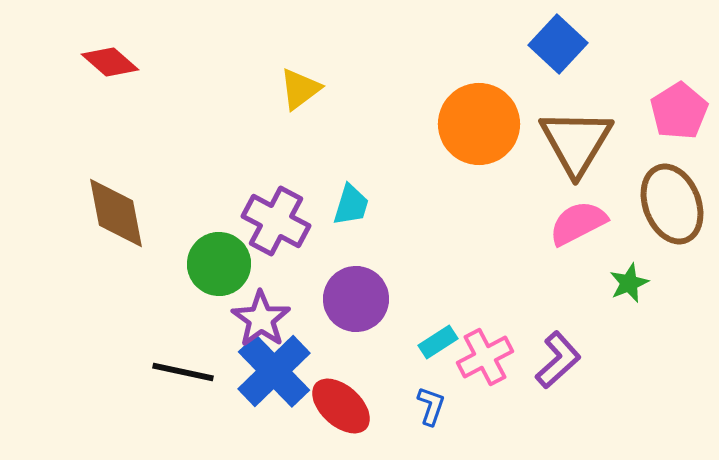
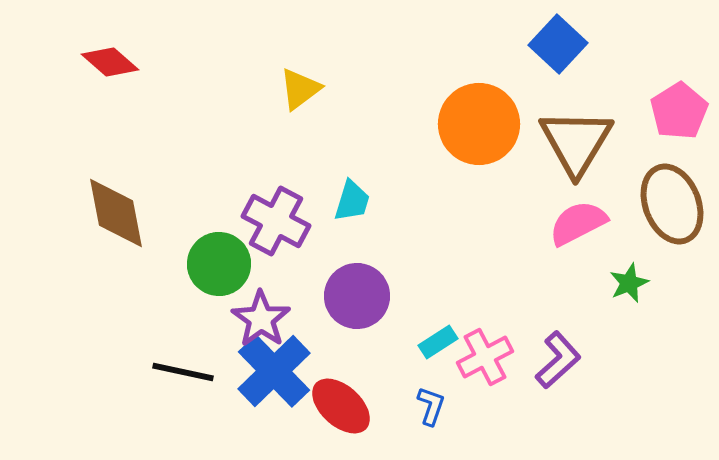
cyan trapezoid: moved 1 px right, 4 px up
purple circle: moved 1 px right, 3 px up
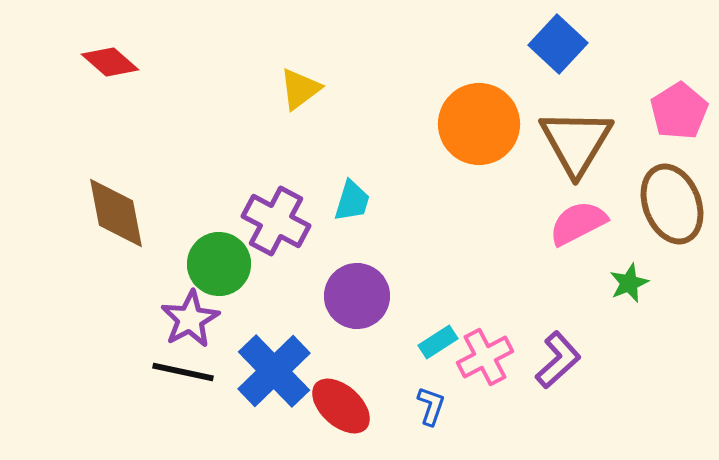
purple star: moved 71 px left; rotated 8 degrees clockwise
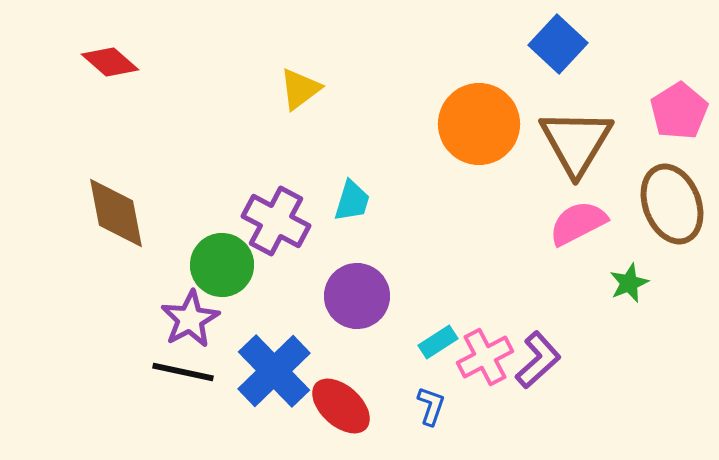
green circle: moved 3 px right, 1 px down
purple L-shape: moved 20 px left
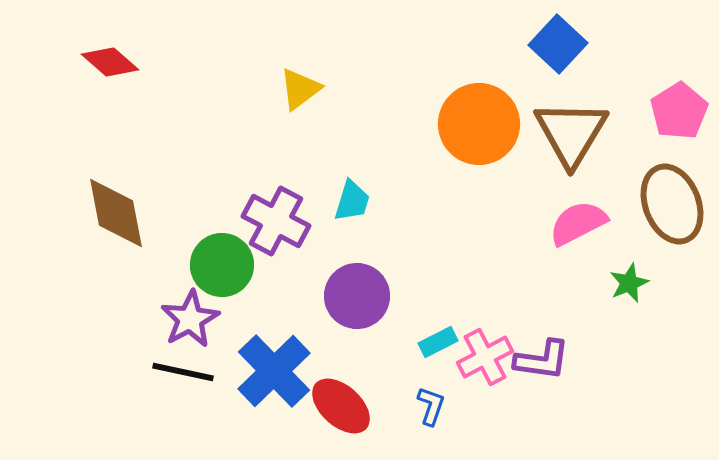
brown triangle: moved 5 px left, 9 px up
cyan rectangle: rotated 6 degrees clockwise
purple L-shape: moved 4 px right; rotated 50 degrees clockwise
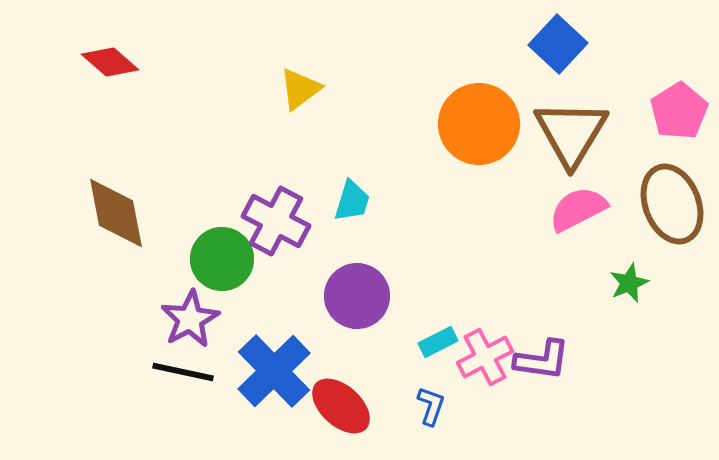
pink semicircle: moved 14 px up
green circle: moved 6 px up
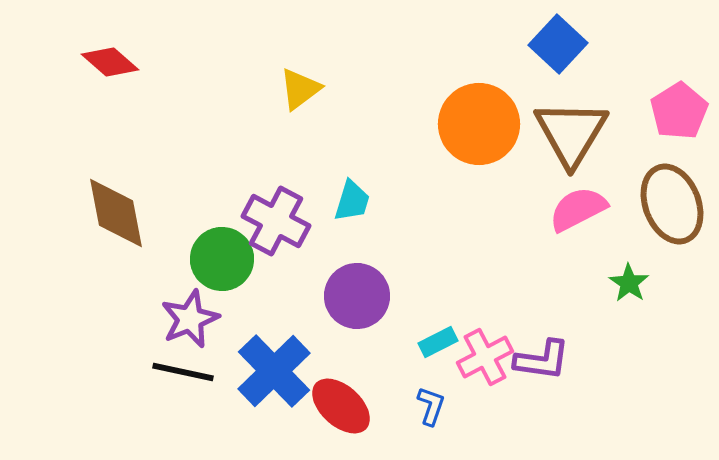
green star: rotated 15 degrees counterclockwise
purple star: rotated 6 degrees clockwise
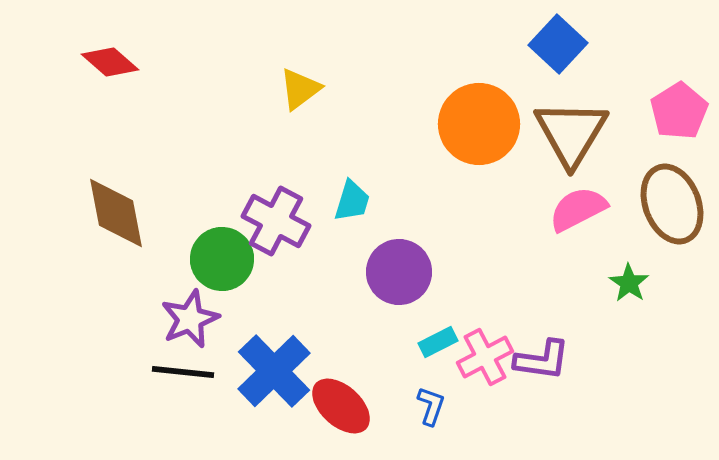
purple circle: moved 42 px right, 24 px up
black line: rotated 6 degrees counterclockwise
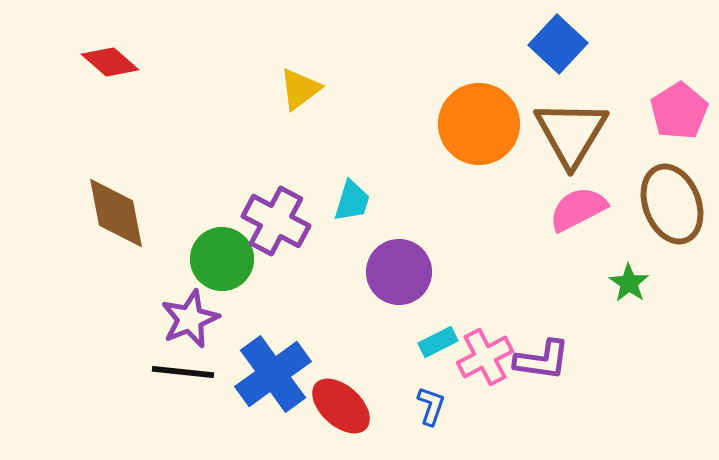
blue cross: moved 1 px left, 3 px down; rotated 8 degrees clockwise
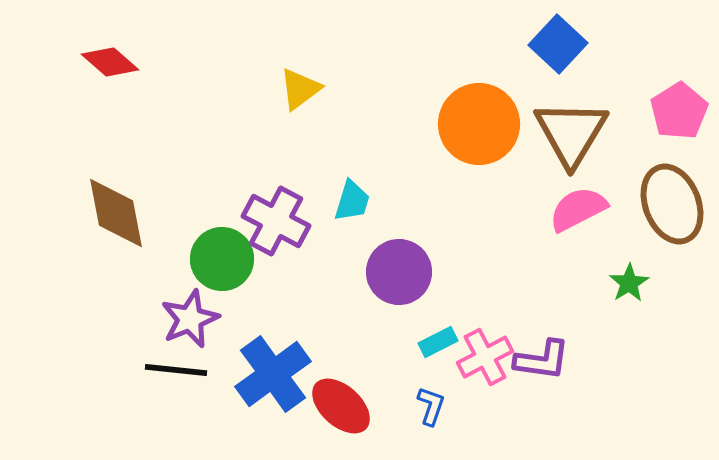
green star: rotated 6 degrees clockwise
black line: moved 7 px left, 2 px up
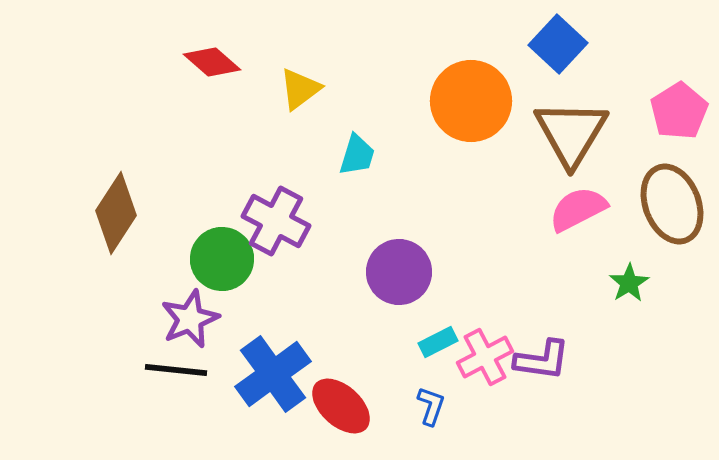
red diamond: moved 102 px right
orange circle: moved 8 px left, 23 px up
cyan trapezoid: moved 5 px right, 46 px up
brown diamond: rotated 44 degrees clockwise
